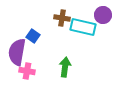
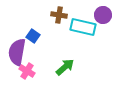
brown cross: moved 3 px left, 3 px up
green arrow: rotated 42 degrees clockwise
pink cross: rotated 21 degrees clockwise
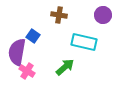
cyan rectangle: moved 1 px right, 15 px down
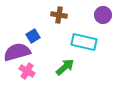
blue square: rotated 24 degrees clockwise
purple semicircle: rotated 64 degrees clockwise
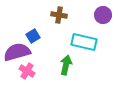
green arrow: moved 1 px right, 2 px up; rotated 36 degrees counterclockwise
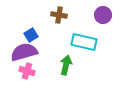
blue square: moved 2 px left, 1 px up
purple semicircle: moved 7 px right
pink cross: rotated 14 degrees counterclockwise
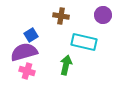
brown cross: moved 2 px right, 1 px down
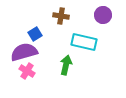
blue square: moved 4 px right, 1 px up
pink cross: rotated 14 degrees clockwise
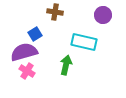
brown cross: moved 6 px left, 4 px up
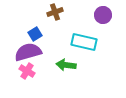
brown cross: rotated 28 degrees counterclockwise
purple semicircle: moved 4 px right
green arrow: rotated 96 degrees counterclockwise
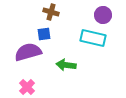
brown cross: moved 4 px left; rotated 35 degrees clockwise
blue square: moved 9 px right; rotated 24 degrees clockwise
cyan rectangle: moved 9 px right, 4 px up
pink cross: moved 16 px down; rotated 14 degrees clockwise
